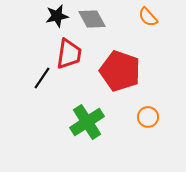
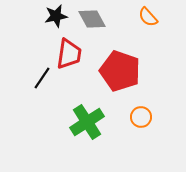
black star: moved 1 px left
orange circle: moved 7 px left
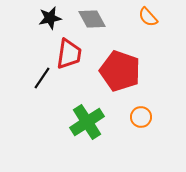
black star: moved 6 px left, 2 px down
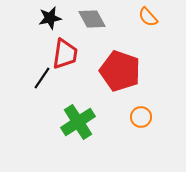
red trapezoid: moved 4 px left
green cross: moved 9 px left
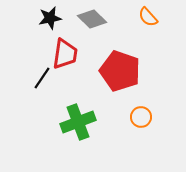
gray diamond: rotated 16 degrees counterclockwise
green cross: rotated 12 degrees clockwise
